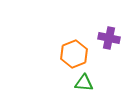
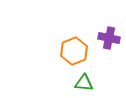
orange hexagon: moved 3 px up
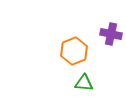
purple cross: moved 2 px right, 4 px up
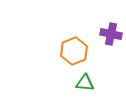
green triangle: moved 1 px right
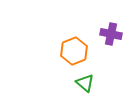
green triangle: rotated 36 degrees clockwise
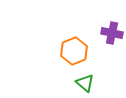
purple cross: moved 1 px right, 1 px up
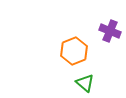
purple cross: moved 2 px left, 2 px up; rotated 10 degrees clockwise
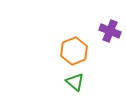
green triangle: moved 10 px left, 1 px up
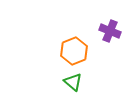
green triangle: moved 2 px left
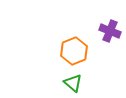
green triangle: moved 1 px down
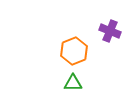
green triangle: rotated 42 degrees counterclockwise
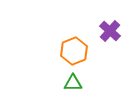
purple cross: rotated 20 degrees clockwise
